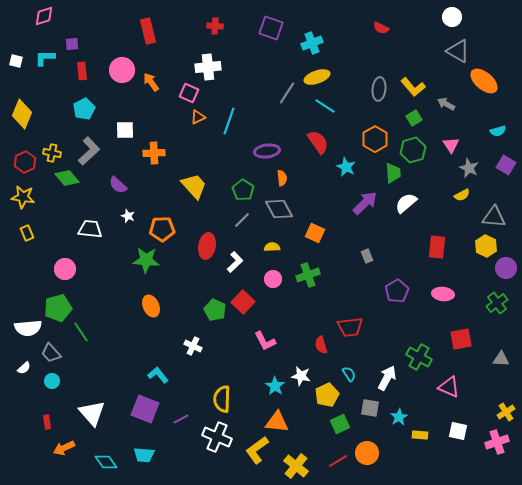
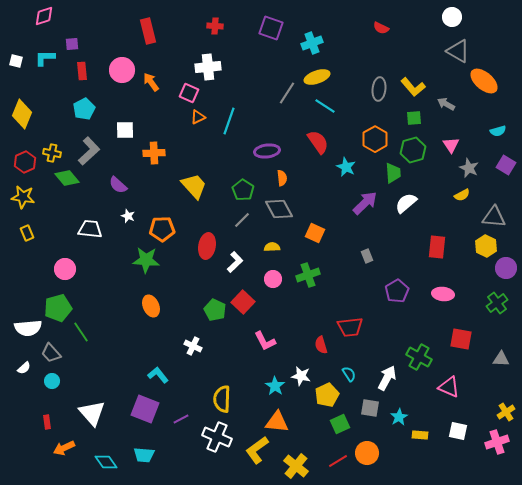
green square at (414, 118): rotated 28 degrees clockwise
red square at (461, 339): rotated 20 degrees clockwise
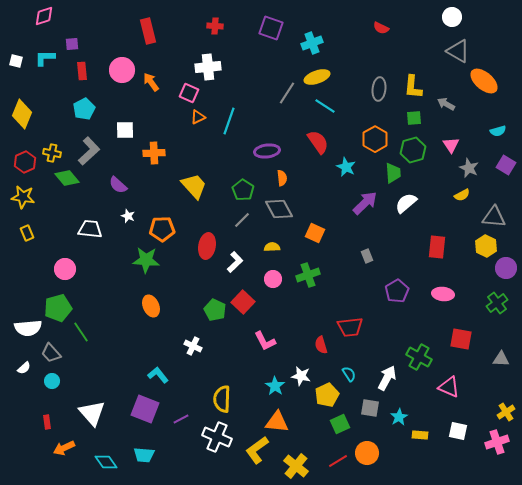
yellow L-shape at (413, 87): rotated 45 degrees clockwise
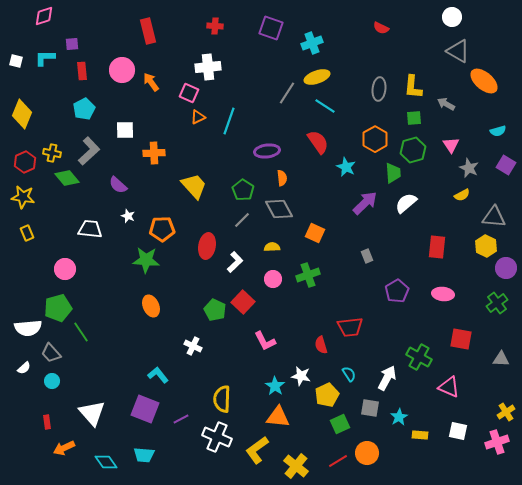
orange triangle at (277, 422): moved 1 px right, 5 px up
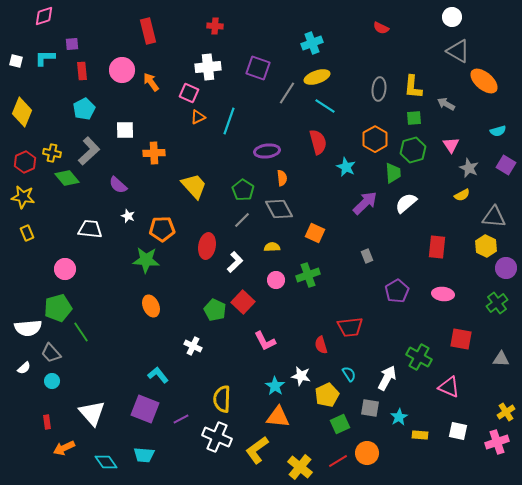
purple square at (271, 28): moved 13 px left, 40 px down
yellow diamond at (22, 114): moved 2 px up
red semicircle at (318, 142): rotated 20 degrees clockwise
pink circle at (273, 279): moved 3 px right, 1 px down
yellow cross at (296, 466): moved 4 px right, 1 px down
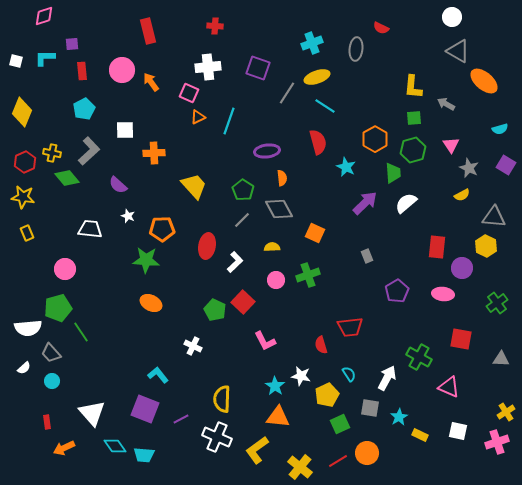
gray ellipse at (379, 89): moved 23 px left, 40 px up
cyan semicircle at (498, 131): moved 2 px right, 2 px up
purple circle at (506, 268): moved 44 px left
orange ellipse at (151, 306): moved 3 px up; rotated 40 degrees counterclockwise
yellow rectangle at (420, 435): rotated 21 degrees clockwise
cyan diamond at (106, 462): moved 9 px right, 16 px up
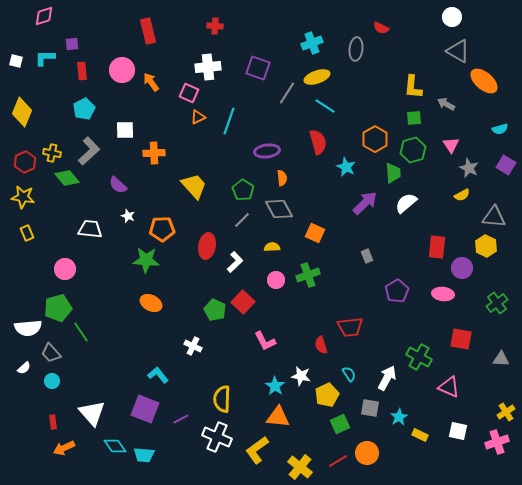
red rectangle at (47, 422): moved 6 px right
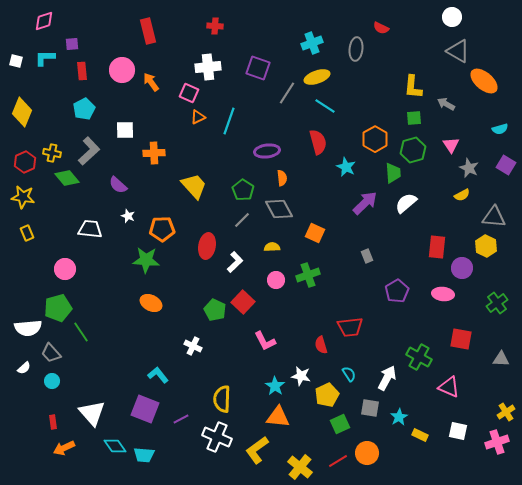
pink diamond at (44, 16): moved 5 px down
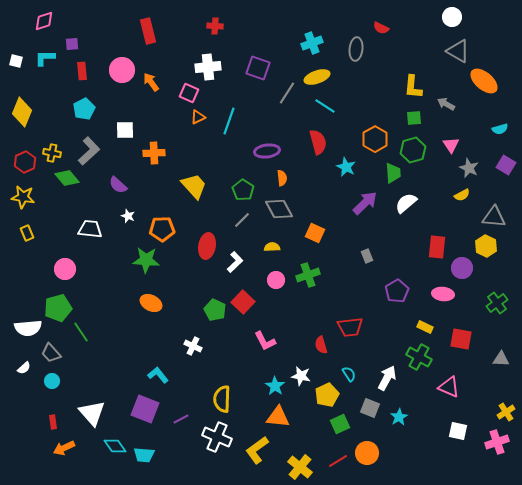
gray square at (370, 408): rotated 12 degrees clockwise
yellow rectangle at (420, 435): moved 5 px right, 108 px up
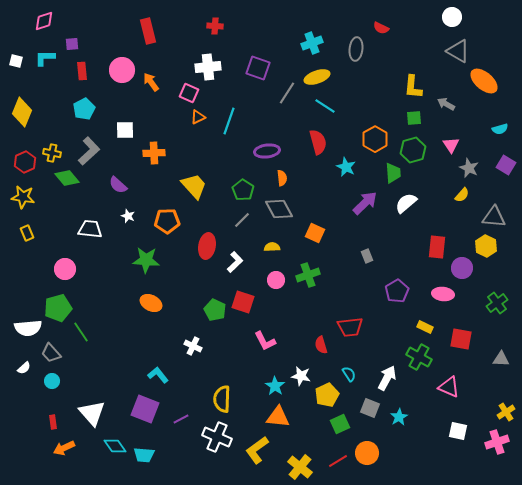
yellow semicircle at (462, 195): rotated 21 degrees counterclockwise
orange pentagon at (162, 229): moved 5 px right, 8 px up
red square at (243, 302): rotated 25 degrees counterclockwise
